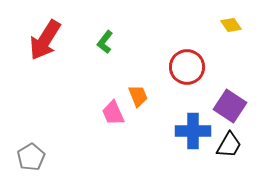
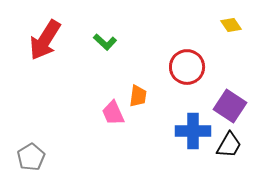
green L-shape: rotated 85 degrees counterclockwise
orange trapezoid: rotated 30 degrees clockwise
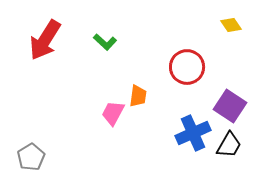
pink trapezoid: rotated 52 degrees clockwise
blue cross: moved 2 px down; rotated 24 degrees counterclockwise
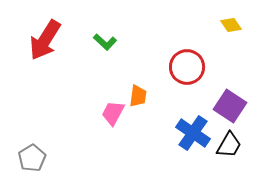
blue cross: rotated 32 degrees counterclockwise
gray pentagon: moved 1 px right, 1 px down
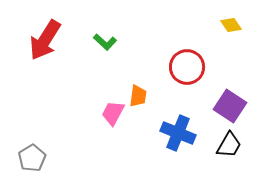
blue cross: moved 15 px left; rotated 12 degrees counterclockwise
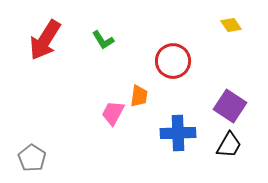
green L-shape: moved 2 px left, 2 px up; rotated 15 degrees clockwise
red circle: moved 14 px left, 6 px up
orange trapezoid: moved 1 px right
blue cross: rotated 24 degrees counterclockwise
gray pentagon: rotated 8 degrees counterclockwise
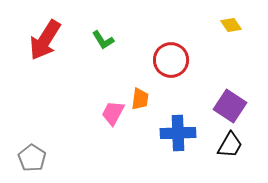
red circle: moved 2 px left, 1 px up
orange trapezoid: moved 1 px right, 3 px down
black trapezoid: moved 1 px right
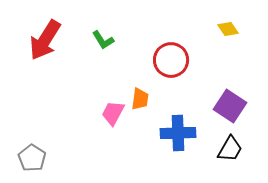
yellow diamond: moved 3 px left, 4 px down
black trapezoid: moved 4 px down
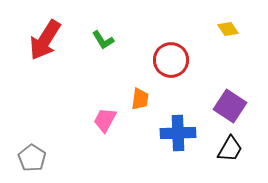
pink trapezoid: moved 8 px left, 7 px down
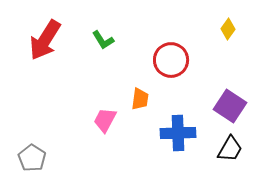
yellow diamond: rotated 70 degrees clockwise
